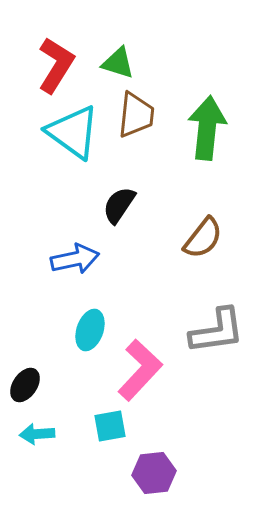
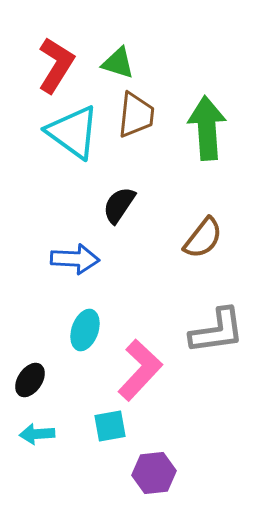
green arrow: rotated 10 degrees counterclockwise
blue arrow: rotated 15 degrees clockwise
cyan ellipse: moved 5 px left
black ellipse: moved 5 px right, 5 px up
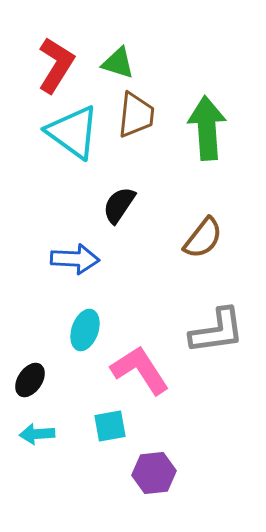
pink L-shape: rotated 76 degrees counterclockwise
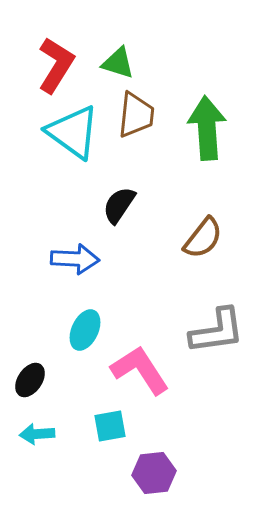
cyan ellipse: rotated 6 degrees clockwise
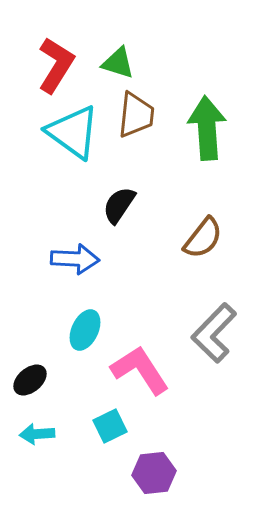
gray L-shape: moved 3 px left, 2 px down; rotated 142 degrees clockwise
black ellipse: rotated 16 degrees clockwise
cyan square: rotated 16 degrees counterclockwise
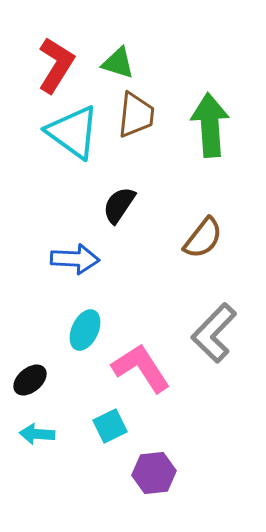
green arrow: moved 3 px right, 3 px up
pink L-shape: moved 1 px right, 2 px up
cyan arrow: rotated 8 degrees clockwise
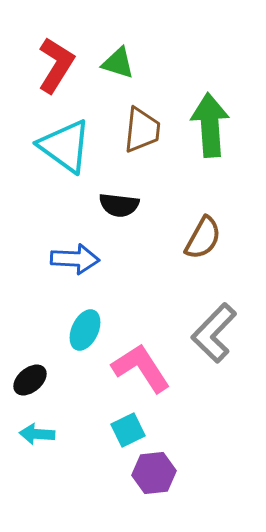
brown trapezoid: moved 6 px right, 15 px down
cyan triangle: moved 8 px left, 14 px down
black semicircle: rotated 117 degrees counterclockwise
brown semicircle: rotated 9 degrees counterclockwise
cyan square: moved 18 px right, 4 px down
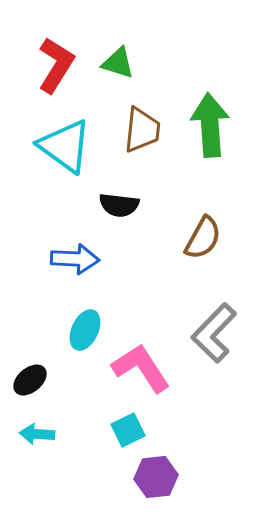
purple hexagon: moved 2 px right, 4 px down
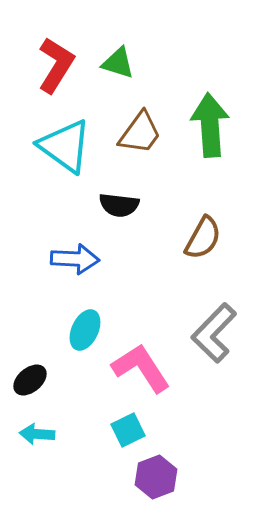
brown trapezoid: moved 2 px left, 3 px down; rotated 30 degrees clockwise
purple hexagon: rotated 15 degrees counterclockwise
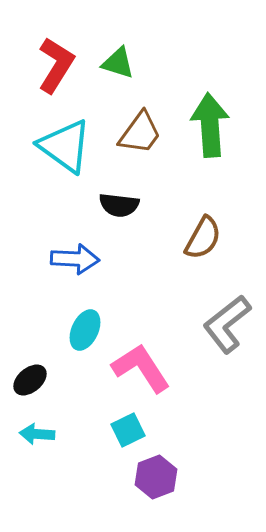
gray L-shape: moved 13 px right, 9 px up; rotated 8 degrees clockwise
